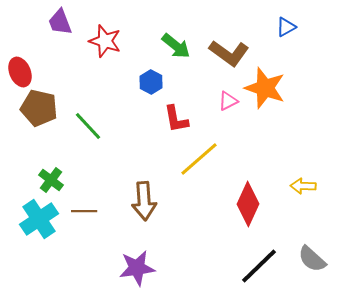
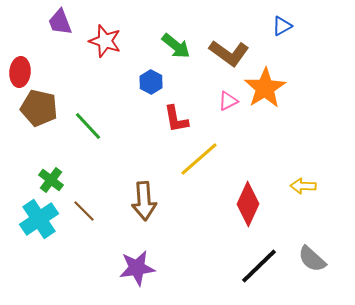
blue triangle: moved 4 px left, 1 px up
red ellipse: rotated 28 degrees clockwise
orange star: rotated 21 degrees clockwise
brown line: rotated 45 degrees clockwise
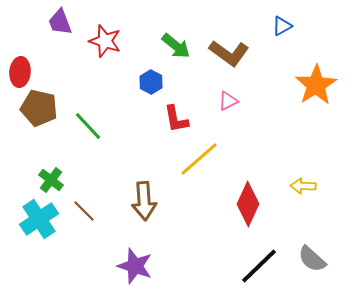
orange star: moved 51 px right, 3 px up
purple star: moved 2 px left, 2 px up; rotated 27 degrees clockwise
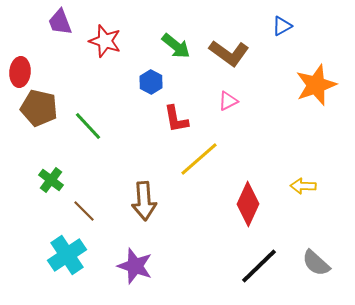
orange star: rotated 12 degrees clockwise
cyan cross: moved 28 px right, 36 px down
gray semicircle: moved 4 px right, 4 px down
